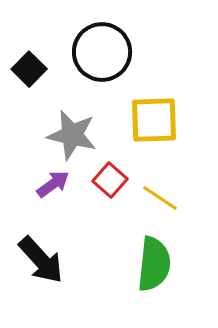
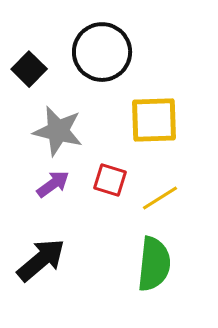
gray star: moved 14 px left, 4 px up
red square: rotated 24 degrees counterclockwise
yellow line: rotated 66 degrees counterclockwise
black arrow: rotated 88 degrees counterclockwise
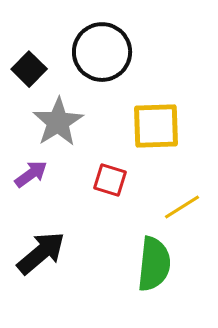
yellow square: moved 2 px right, 6 px down
gray star: moved 9 px up; rotated 27 degrees clockwise
purple arrow: moved 22 px left, 10 px up
yellow line: moved 22 px right, 9 px down
black arrow: moved 7 px up
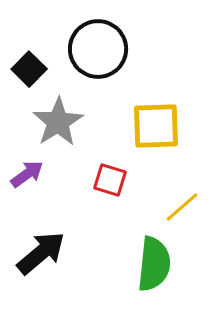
black circle: moved 4 px left, 3 px up
purple arrow: moved 4 px left
yellow line: rotated 9 degrees counterclockwise
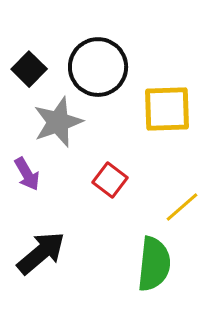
black circle: moved 18 px down
gray star: rotated 12 degrees clockwise
yellow square: moved 11 px right, 17 px up
purple arrow: rotated 96 degrees clockwise
red square: rotated 20 degrees clockwise
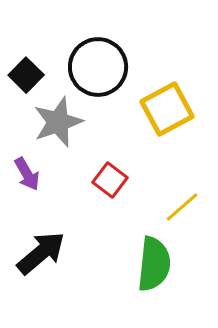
black square: moved 3 px left, 6 px down
yellow square: rotated 26 degrees counterclockwise
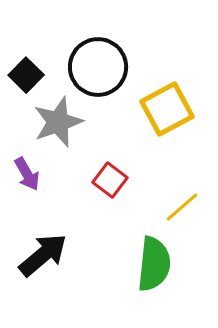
black arrow: moved 2 px right, 2 px down
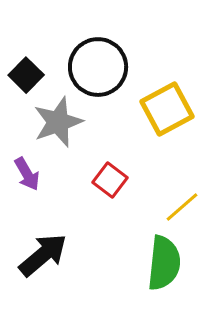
green semicircle: moved 10 px right, 1 px up
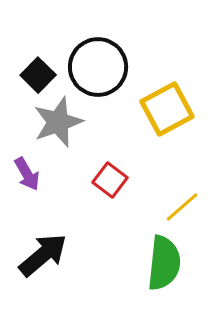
black square: moved 12 px right
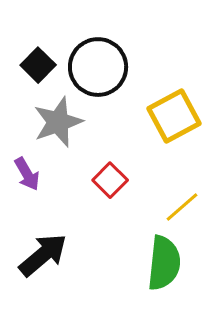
black square: moved 10 px up
yellow square: moved 7 px right, 7 px down
red square: rotated 8 degrees clockwise
